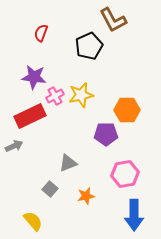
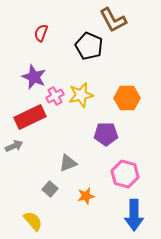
black pentagon: rotated 24 degrees counterclockwise
purple star: rotated 15 degrees clockwise
orange hexagon: moved 12 px up
red rectangle: moved 1 px down
pink hexagon: rotated 24 degrees clockwise
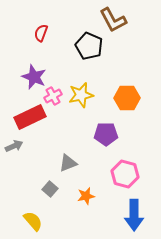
pink cross: moved 2 px left
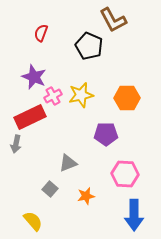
gray arrow: moved 2 px right, 2 px up; rotated 126 degrees clockwise
pink hexagon: rotated 12 degrees counterclockwise
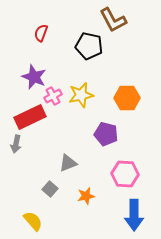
black pentagon: rotated 12 degrees counterclockwise
purple pentagon: rotated 15 degrees clockwise
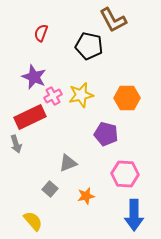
gray arrow: rotated 30 degrees counterclockwise
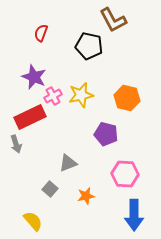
orange hexagon: rotated 15 degrees clockwise
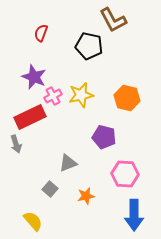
purple pentagon: moved 2 px left, 3 px down
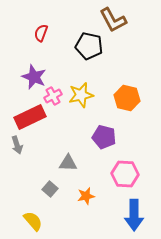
gray arrow: moved 1 px right, 1 px down
gray triangle: rotated 24 degrees clockwise
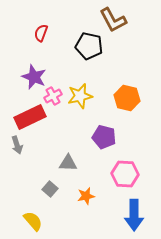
yellow star: moved 1 px left, 1 px down
